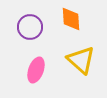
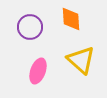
pink ellipse: moved 2 px right, 1 px down
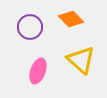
orange diamond: rotated 40 degrees counterclockwise
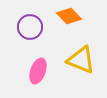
orange diamond: moved 2 px left, 3 px up
yellow triangle: rotated 20 degrees counterclockwise
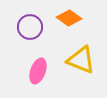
orange diamond: moved 2 px down; rotated 10 degrees counterclockwise
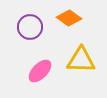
yellow triangle: rotated 20 degrees counterclockwise
pink ellipse: moved 2 px right; rotated 25 degrees clockwise
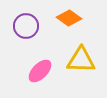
purple circle: moved 4 px left, 1 px up
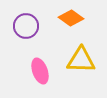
orange diamond: moved 2 px right
pink ellipse: rotated 65 degrees counterclockwise
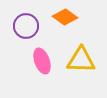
orange diamond: moved 6 px left, 1 px up
pink ellipse: moved 2 px right, 10 px up
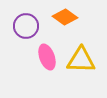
pink ellipse: moved 5 px right, 4 px up
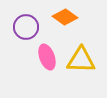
purple circle: moved 1 px down
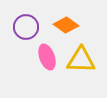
orange diamond: moved 1 px right, 8 px down
